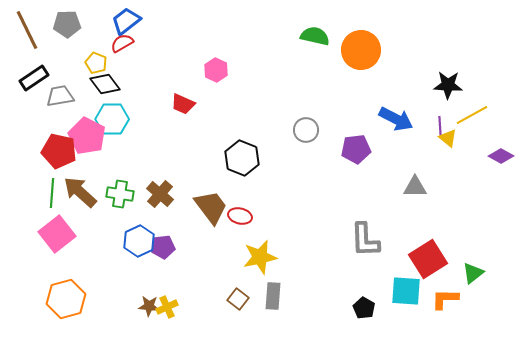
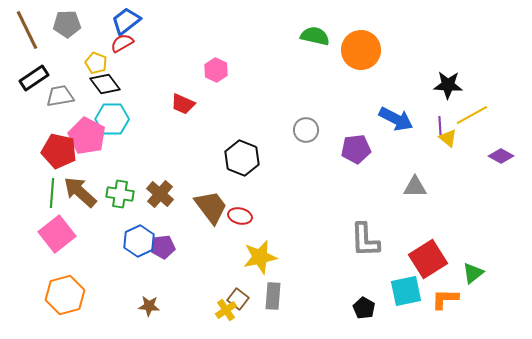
cyan square at (406, 291): rotated 16 degrees counterclockwise
orange hexagon at (66, 299): moved 1 px left, 4 px up
yellow cross at (167, 307): moved 59 px right, 3 px down; rotated 10 degrees counterclockwise
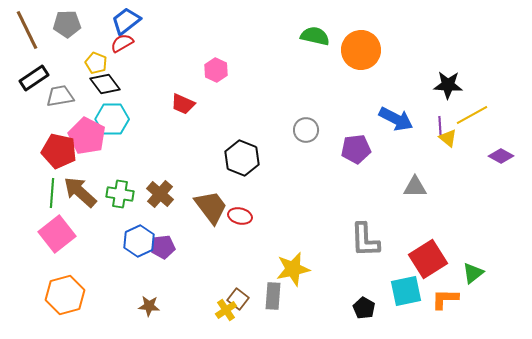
yellow star at (260, 257): moved 33 px right, 12 px down
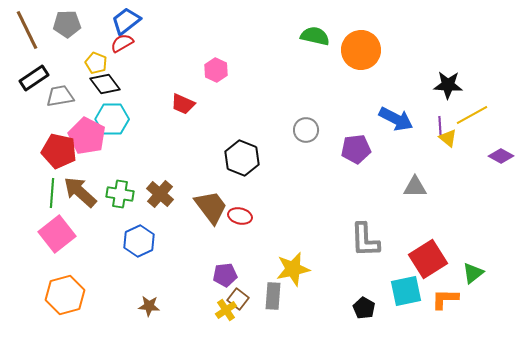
purple pentagon at (163, 247): moved 62 px right, 28 px down
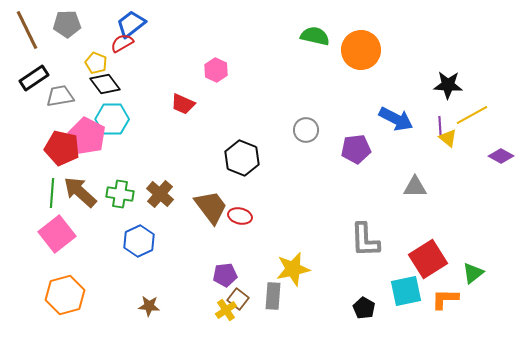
blue trapezoid at (126, 21): moved 5 px right, 3 px down
red pentagon at (59, 151): moved 3 px right, 3 px up
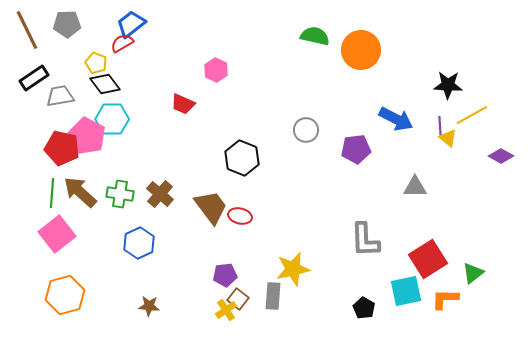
blue hexagon at (139, 241): moved 2 px down
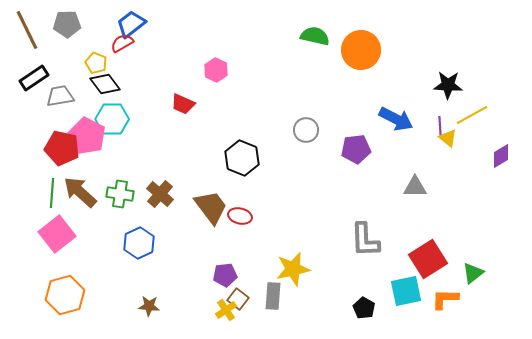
purple diamond at (501, 156): rotated 60 degrees counterclockwise
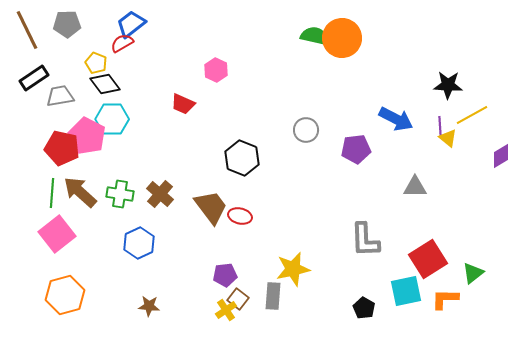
orange circle at (361, 50): moved 19 px left, 12 px up
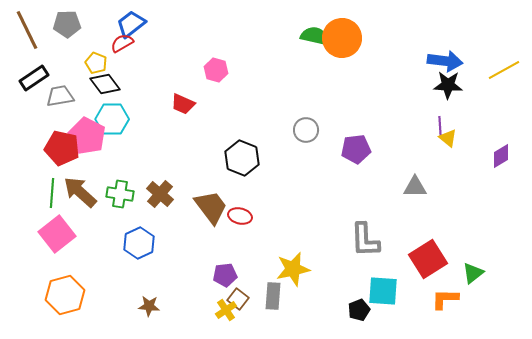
pink hexagon at (216, 70): rotated 10 degrees counterclockwise
yellow line at (472, 115): moved 32 px right, 45 px up
blue arrow at (396, 119): moved 49 px right, 58 px up; rotated 20 degrees counterclockwise
cyan square at (406, 291): moved 23 px left; rotated 16 degrees clockwise
black pentagon at (364, 308): moved 5 px left, 2 px down; rotated 20 degrees clockwise
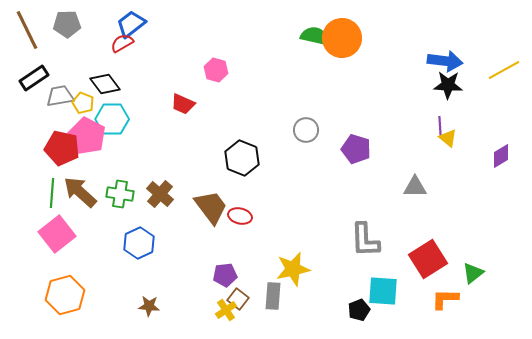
yellow pentagon at (96, 63): moved 13 px left, 40 px down
purple pentagon at (356, 149): rotated 24 degrees clockwise
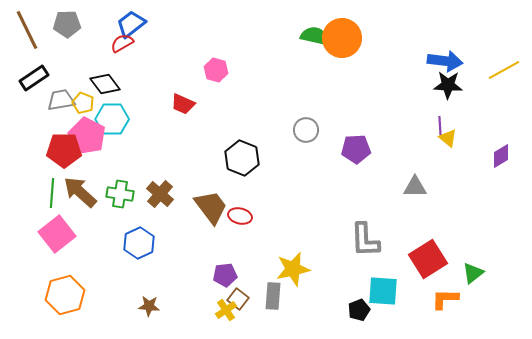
gray trapezoid at (60, 96): moved 1 px right, 4 px down
red pentagon at (62, 148): moved 2 px right, 2 px down; rotated 12 degrees counterclockwise
purple pentagon at (356, 149): rotated 20 degrees counterclockwise
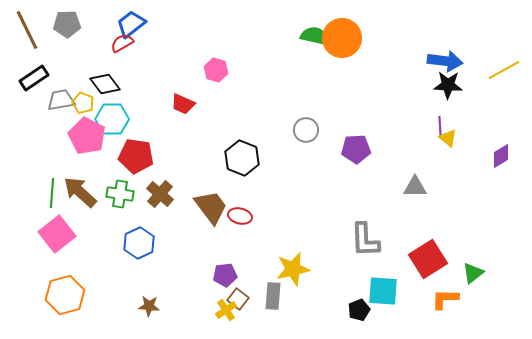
red pentagon at (64, 150): moved 72 px right, 6 px down; rotated 8 degrees clockwise
